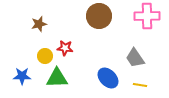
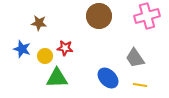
pink cross: rotated 15 degrees counterclockwise
brown star: moved 1 px up; rotated 21 degrees clockwise
blue star: moved 27 px up; rotated 18 degrees clockwise
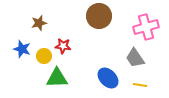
pink cross: moved 1 px left, 11 px down
brown star: rotated 21 degrees counterclockwise
red star: moved 2 px left, 2 px up
yellow circle: moved 1 px left
